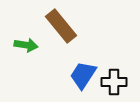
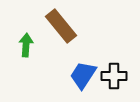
green arrow: rotated 95 degrees counterclockwise
black cross: moved 6 px up
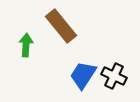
black cross: rotated 25 degrees clockwise
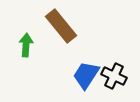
blue trapezoid: moved 3 px right
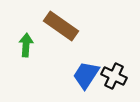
brown rectangle: rotated 16 degrees counterclockwise
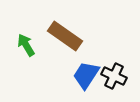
brown rectangle: moved 4 px right, 10 px down
green arrow: rotated 35 degrees counterclockwise
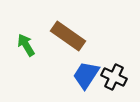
brown rectangle: moved 3 px right
black cross: moved 1 px down
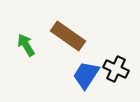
black cross: moved 2 px right, 8 px up
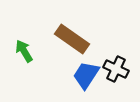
brown rectangle: moved 4 px right, 3 px down
green arrow: moved 2 px left, 6 px down
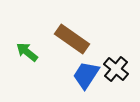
green arrow: moved 3 px right, 1 px down; rotated 20 degrees counterclockwise
black cross: rotated 15 degrees clockwise
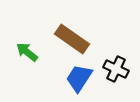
black cross: rotated 15 degrees counterclockwise
blue trapezoid: moved 7 px left, 3 px down
